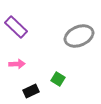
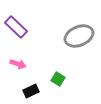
pink arrow: moved 1 px right; rotated 21 degrees clockwise
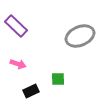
purple rectangle: moved 1 px up
gray ellipse: moved 1 px right
green square: rotated 32 degrees counterclockwise
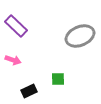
pink arrow: moved 5 px left, 4 px up
black rectangle: moved 2 px left
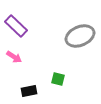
pink arrow: moved 1 px right, 3 px up; rotated 14 degrees clockwise
green square: rotated 16 degrees clockwise
black rectangle: rotated 14 degrees clockwise
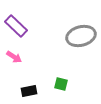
gray ellipse: moved 1 px right; rotated 8 degrees clockwise
green square: moved 3 px right, 5 px down
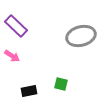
pink arrow: moved 2 px left, 1 px up
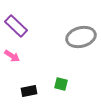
gray ellipse: moved 1 px down
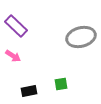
pink arrow: moved 1 px right
green square: rotated 24 degrees counterclockwise
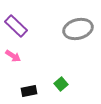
gray ellipse: moved 3 px left, 8 px up
green square: rotated 32 degrees counterclockwise
